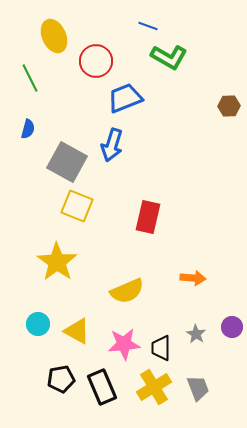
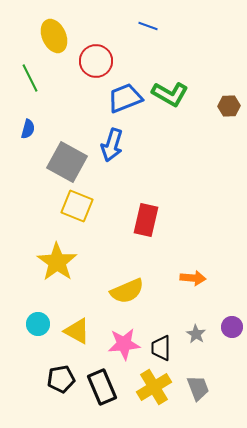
green L-shape: moved 1 px right, 37 px down
red rectangle: moved 2 px left, 3 px down
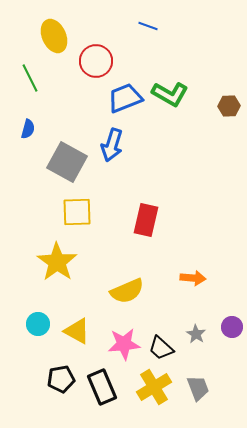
yellow square: moved 6 px down; rotated 24 degrees counterclockwise
black trapezoid: rotated 48 degrees counterclockwise
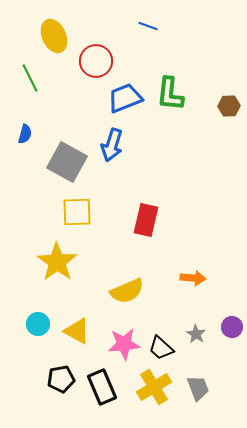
green L-shape: rotated 66 degrees clockwise
blue semicircle: moved 3 px left, 5 px down
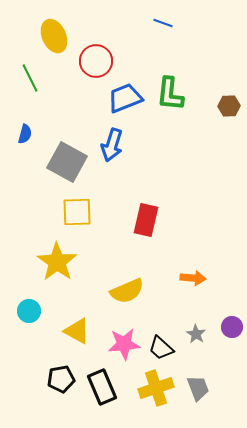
blue line: moved 15 px right, 3 px up
cyan circle: moved 9 px left, 13 px up
yellow cross: moved 2 px right, 1 px down; rotated 12 degrees clockwise
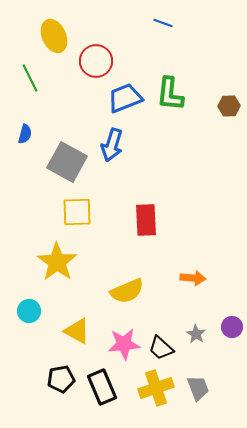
red rectangle: rotated 16 degrees counterclockwise
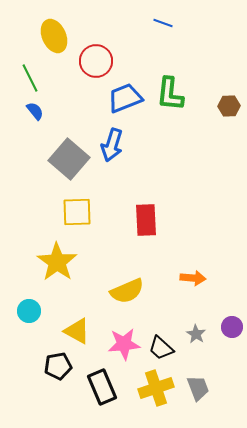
blue semicircle: moved 10 px right, 23 px up; rotated 54 degrees counterclockwise
gray square: moved 2 px right, 3 px up; rotated 12 degrees clockwise
black pentagon: moved 3 px left, 13 px up
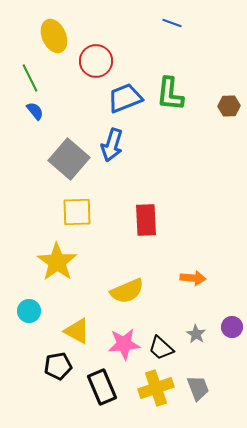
blue line: moved 9 px right
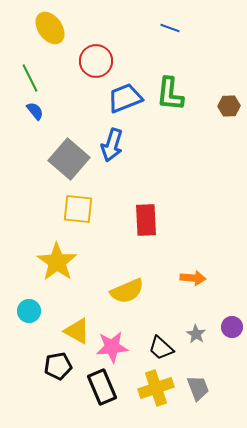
blue line: moved 2 px left, 5 px down
yellow ellipse: moved 4 px left, 8 px up; rotated 12 degrees counterclockwise
yellow square: moved 1 px right, 3 px up; rotated 8 degrees clockwise
pink star: moved 12 px left, 3 px down
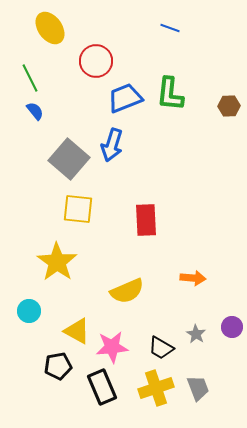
black trapezoid: rotated 12 degrees counterclockwise
